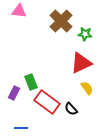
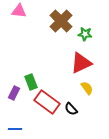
blue line: moved 6 px left, 1 px down
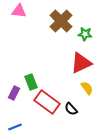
blue line: moved 2 px up; rotated 24 degrees counterclockwise
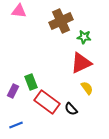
brown cross: rotated 20 degrees clockwise
green star: moved 1 px left, 3 px down
purple rectangle: moved 1 px left, 2 px up
blue line: moved 1 px right, 2 px up
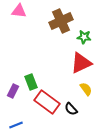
yellow semicircle: moved 1 px left, 1 px down
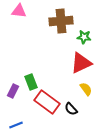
brown cross: rotated 20 degrees clockwise
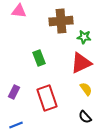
green rectangle: moved 8 px right, 24 px up
purple rectangle: moved 1 px right, 1 px down
red rectangle: moved 4 px up; rotated 35 degrees clockwise
black semicircle: moved 14 px right, 8 px down
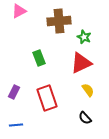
pink triangle: rotated 35 degrees counterclockwise
brown cross: moved 2 px left
green star: rotated 16 degrees clockwise
yellow semicircle: moved 2 px right, 1 px down
black semicircle: moved 1 px down
blue line: rotated 16 degrees clockwise
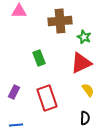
pink triangle: rotated 28 degrees clockwise
brown cross: moved 1 px right
black semicircle: rotated 136 degrees counterclockwise
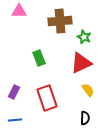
blue line: moved 1 px left, 5 px up
